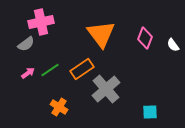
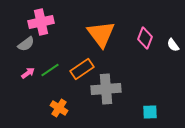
gray cross: rotated 36 degrees clockwise
orange cross: moved 1 px down
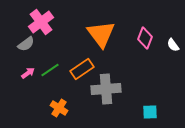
pink cross: rotated 25 degrees counterclockwise
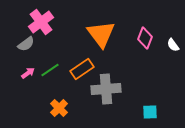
orange cross: rotated 12 degrees clockwise
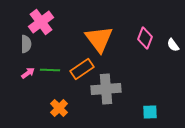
orange triangle: moved 2 px left, 5 px down
gray semicircle: rotated 54 degrees counterclockwise
green line: rotated 36 degrees clockwise
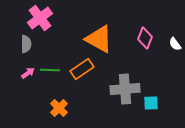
pink cross: moved 1 px left, 4 px up
orange triangle: rotated 24 degrees counterclockwise
white semicircle: moved 2 px right, 1 px up
gray cross: moved 19 px right
cyan square: moved 1 px right, 9 px up
